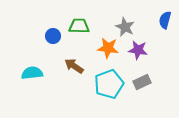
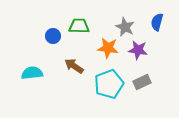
blue semicircle: moved 8 px left, 2 px down
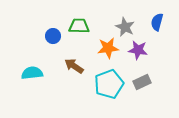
orange star: rotated 15 degrees counterclockwise
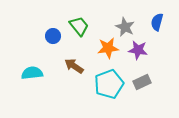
green trapezoid: rotated 50 degrees clockwise
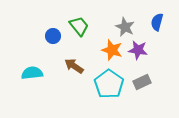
orange star: moved 4 px right, 2 px down; rotated 25 degrees clockwise
cyan pentagon: rotated 16 degrees counterclockwise
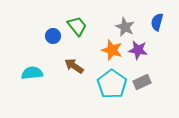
green trapezoid: moved 2 px left
cyan pentagon: moved 3 px right
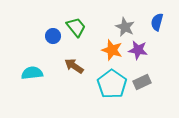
green trapezoid: moved 1 px left, 1 px down
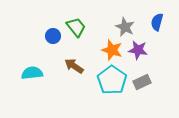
cyan pentagon: moved 4 px up
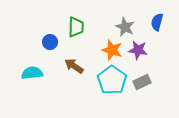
green trapezoid: rotated 40 degrees clockwise
blue circle: moved 3 px left, 6 px down
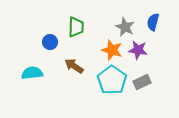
blue semicircle: moved 4 px left
